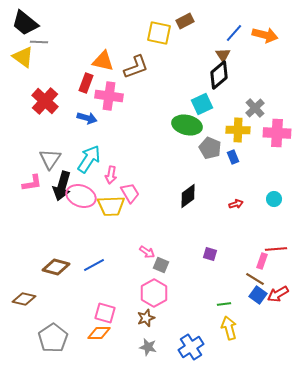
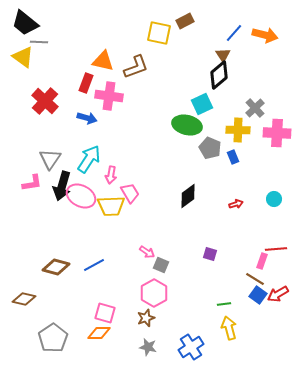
pink ellipse at (81, 196): rotated 8 degrees clockwise
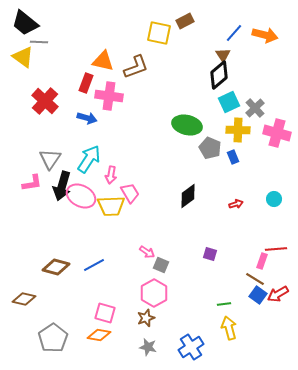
cyan square at (202, 104): moved 27 px right, 2 px up
pink cross at (277, 133): rotated 12 degrees clockwise
orange diamond at (99, 333): moved 2 px down; rotated 10 degrees clockwise
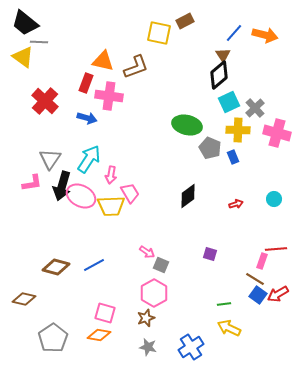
yellow arrow at (229, 328): rotated 50 degrees counterclockwise
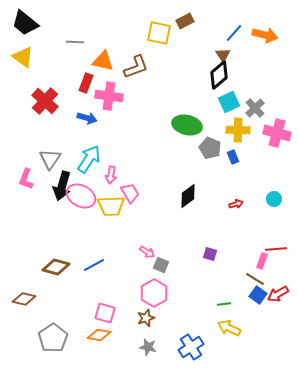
gray line at (39, 42): moved 36 px right
pink L-shape at (32, 183): moved 6 px left, 4 px up; rotated 120 degrees clockwise
